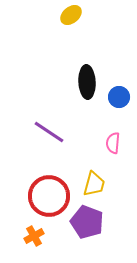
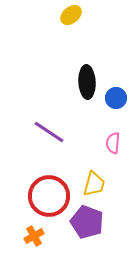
blue circle: moved 3 px left, 1 px down
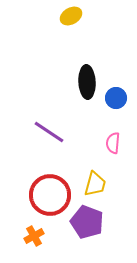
yellow ellipse: moved 1 px down; rotated 10 degrees clockwise
yellow trapezoid: moved 1 px right
red circle: moved 1 px right, 1 px up
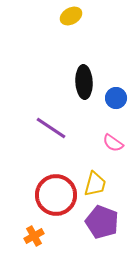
black ellipse: moved 3 px left
purple line: moved 2 px right, 4 px up
pink semicircle: rotated 60 degrees counterclockwise
red circle: moved 6 px right
purple pentagon: moved 15 px right
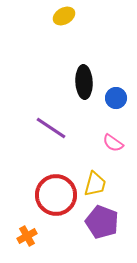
yellow ellipse: moved 7 px left
orange cross: moved 7 px left
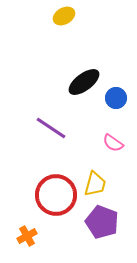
black ellipse: rotated 56 degrees clockwise
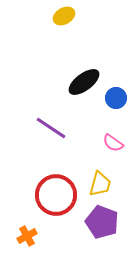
yellow trapezoid: moved 5 px right
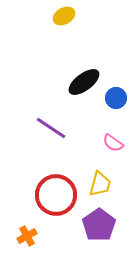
purple pentagon: moved 3 px left, 3 px down; rotated 16 degrees clockwise
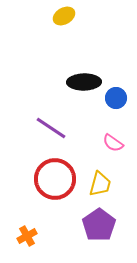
black ellipse: rotated 36 degrees clockwise
red circle: moved 1 px left, 16 px up
